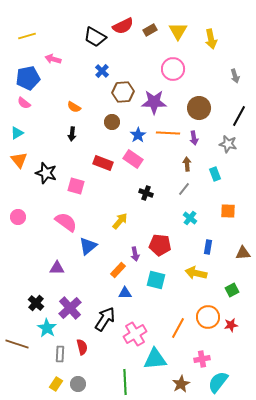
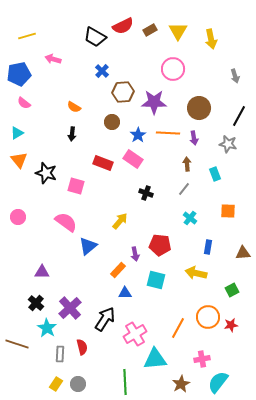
blue pentagon at (28, 78): moved 9 px left, 4 px up
purple triangle at (57, 268): moved 15 px left, 4 px down
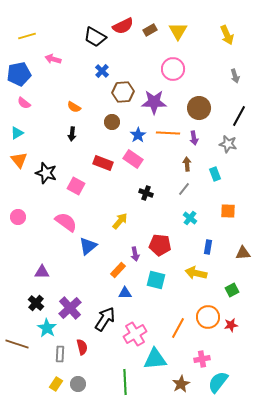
yellow arrow at (211, 39): moved 16 px right, 4 px up; rotated 12 degrees counterclockwise
pink square at (76, 186): rotated 12 degrees clockwise
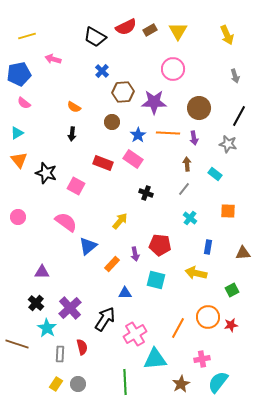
red semicircle at (123, 26): moved 3 px right, 1 px down
cyan rectangle at (215, 174): rotated 32 degrees counterclockwise
orange rectangle at (118, 270): moved 6 px left, 6 px up
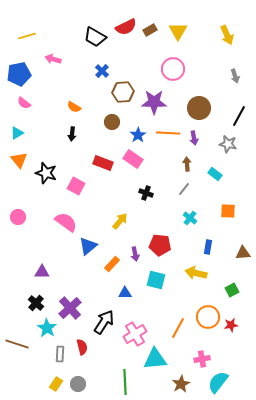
black arrow at (105, 319): moved 1 px left, 3 px down
